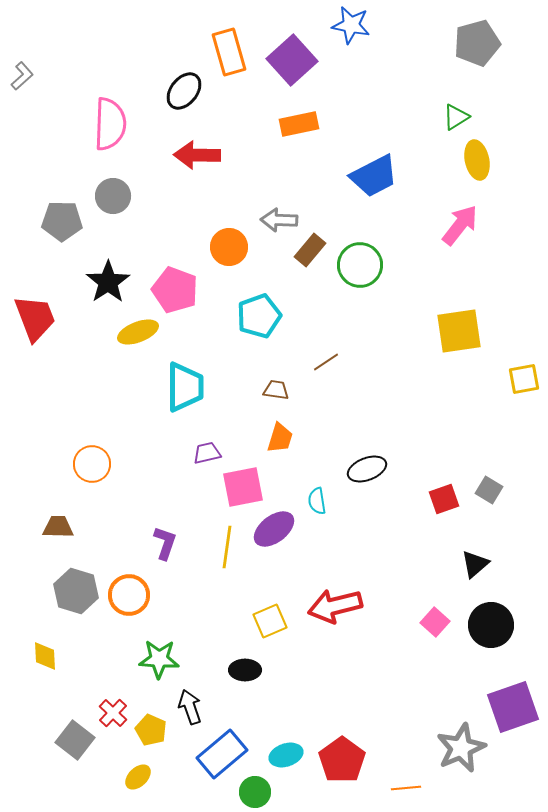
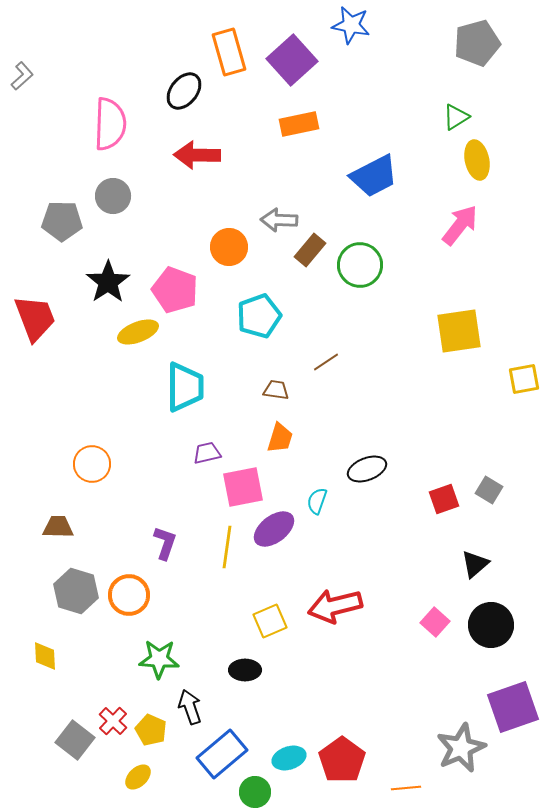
cyan semicircle at (317, 501): rotated 28 degrees clockwise
red cross at (113, 713): moved 8 px down
cyan ellipse at (286, 755): moved 3 px right, 3 px down
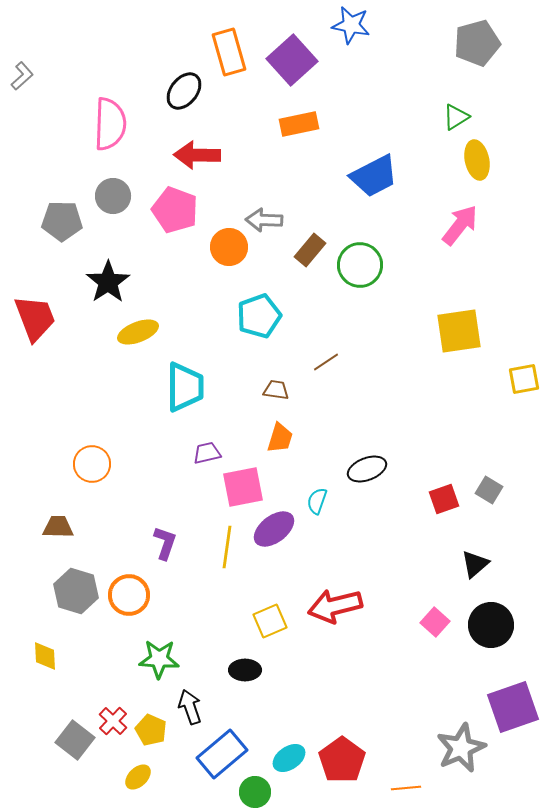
gray arrow at (279, 220): moved 15 px left
pink pentagon at (175, 290): moved 80 px up
cyan ellipse at (289, 758): rotated 16 degrees counterclockwise
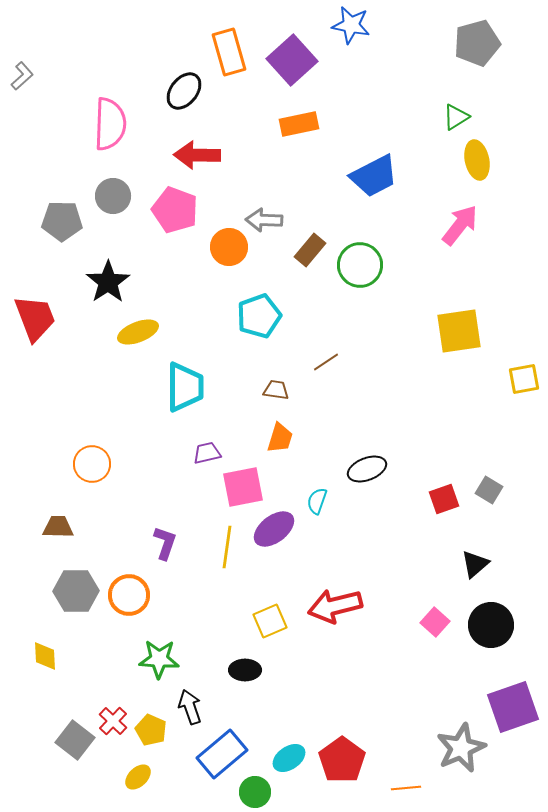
gray hexagon at (76, 591): rotated 18 degrees counterclockwise
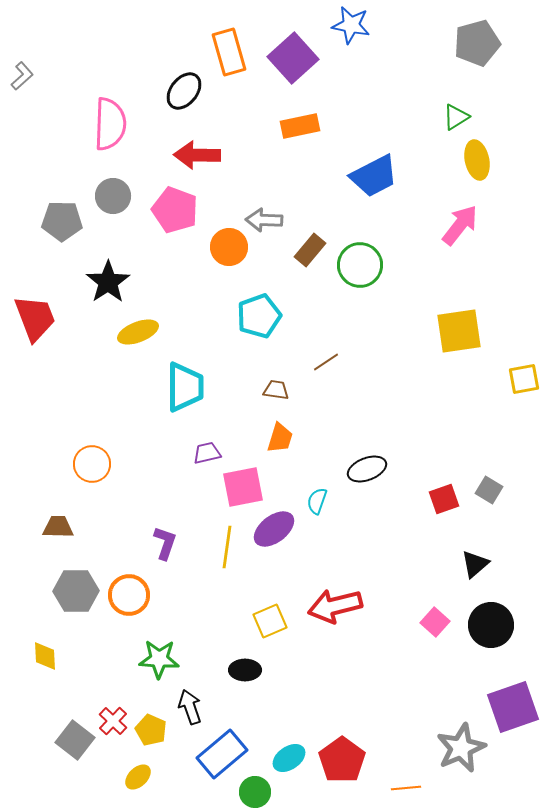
purple square at (292, 60): moved 1 px right, 2 px up
orange rectangle at (299, 124): moved 1 px right, 2 px down
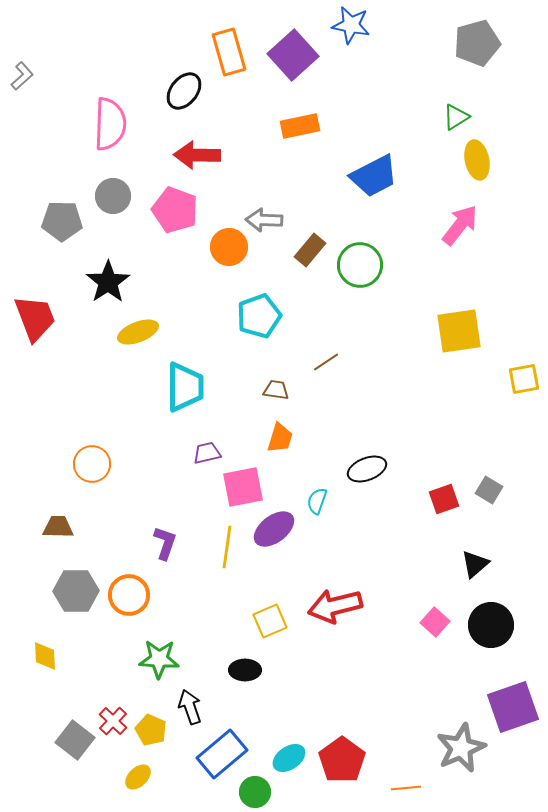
purple square at (293, 58): moved 3 px up
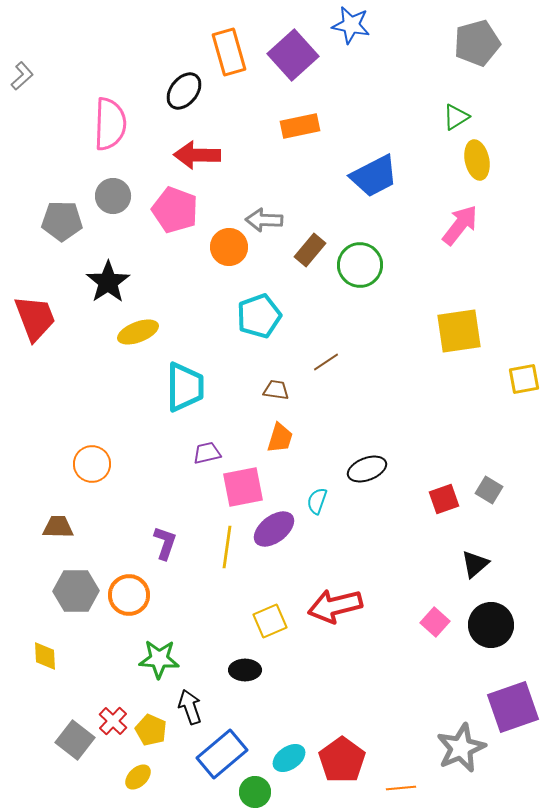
orange line at (406, 788): moved 5 px left
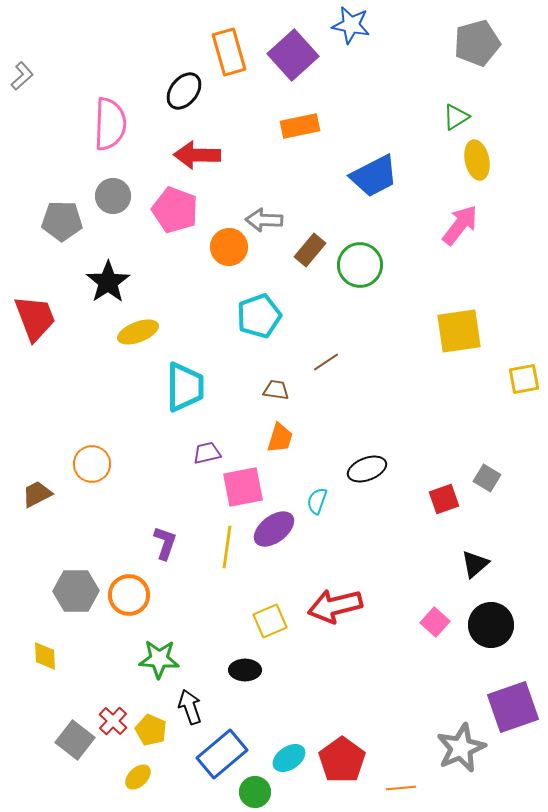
gray square at (489, 490): moved 2 px left, 12 px up
brown trapezoid at (58, 527): moved 21 px left, 33 px up; rotated 28 degrees counterclockwise
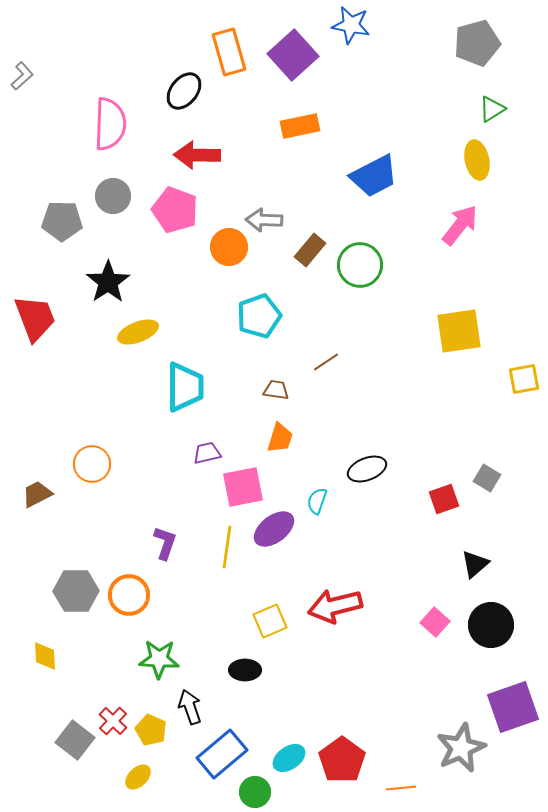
green triangle at (456, 117): moved 36 px right, 8 px up
